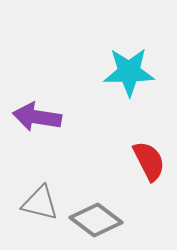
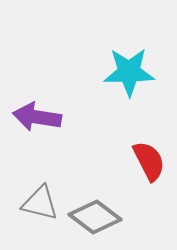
gray diamond: moved 1 px left, 3 px up
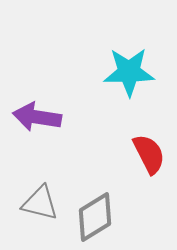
red semicircle: moved 7 px up
gray diamond: rotated 69 degrees counterclockwise
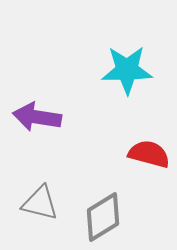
cyan star: moved 2 px left, 2 px up
red semicircle: rotated 48 degrees counterclockwise
gray diamond: moved 8 px right
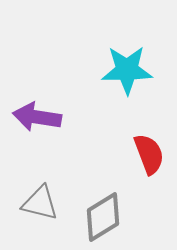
red semicircle: rotated 54 degrees clockwise
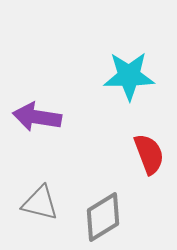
cyan star: moved 2 px right, 6 px down
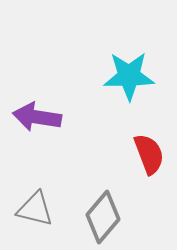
gray triangle: moved 5 px left, 6 px down
gray diamond: rotated 18 degrees counterclockwise
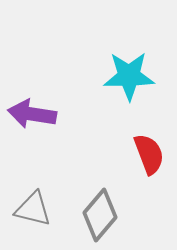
purple arrow: moved 5 px left, 3 px up
gray triangle: moved 2 px left
gray diamond: moved 3 px left, 2 px up
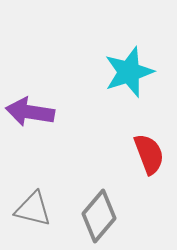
cyan star: moved 4 px up; rotated 18 degrees counterclockwise
purple arrow: moved 2 px left, 2 px up
gray diamond: moved 1 px left, 1 px down
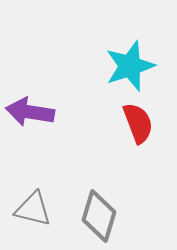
cyan star: moved 1 px right, 6 px up
red semicircle: moved 11 px left, 31 px up
gray diamond: rotated 24 degrees counterclockwise
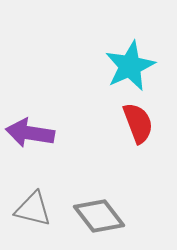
cyan star: rotated 6 degrees counterclockwise
purple arrow: moved 21 px down
gray diamond: rotated 54 degrees counterclockwise
